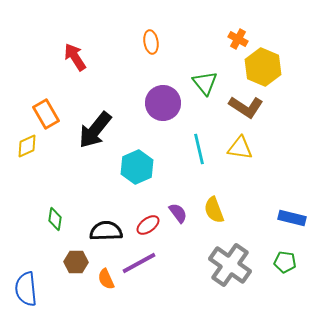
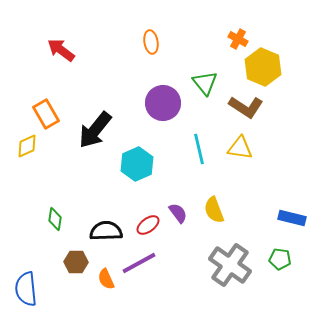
red arrow: moved 14 px left, 7 px up; rotated 20 degrees counterclockwise
cyan hexagon: moved 3 px up
green pentagon: moved 5 px left, 3 px up
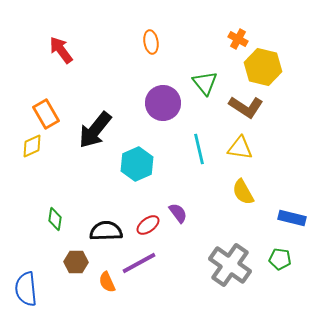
red arrow: rotated 16 degrees clockwise
yellow hexagon: rotated 9 degrees counterclockwise
yellow diamond: moved 5 px right
yellow semicircle: moved 29 px right, 18 px up; rotated 8 degrees counterclockwise
orange semicircle: moved 1 px right, 3 px down
